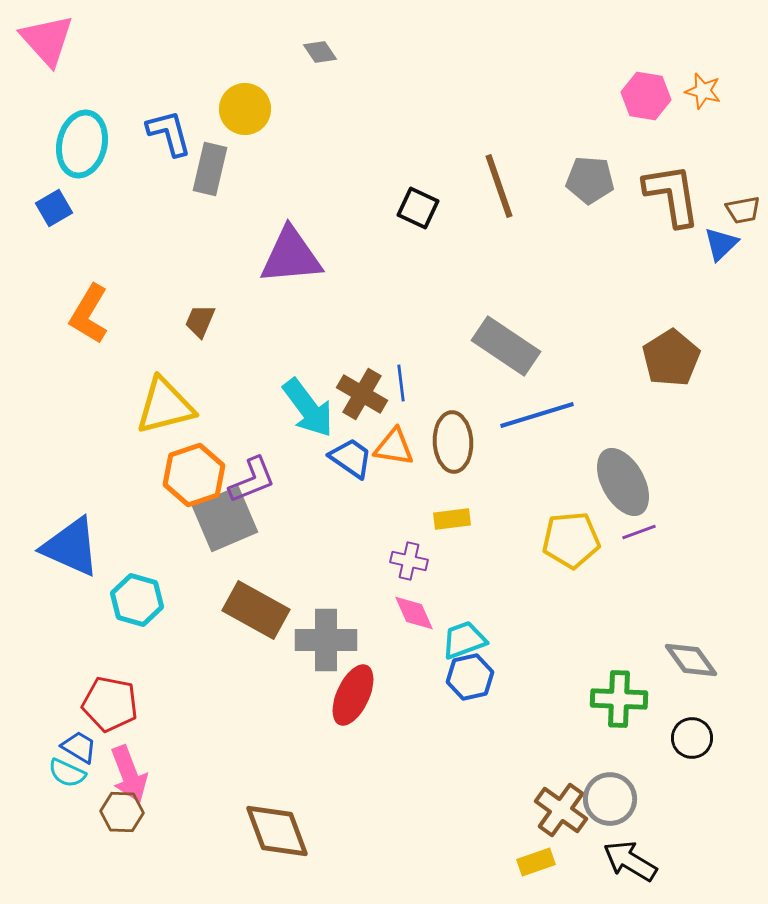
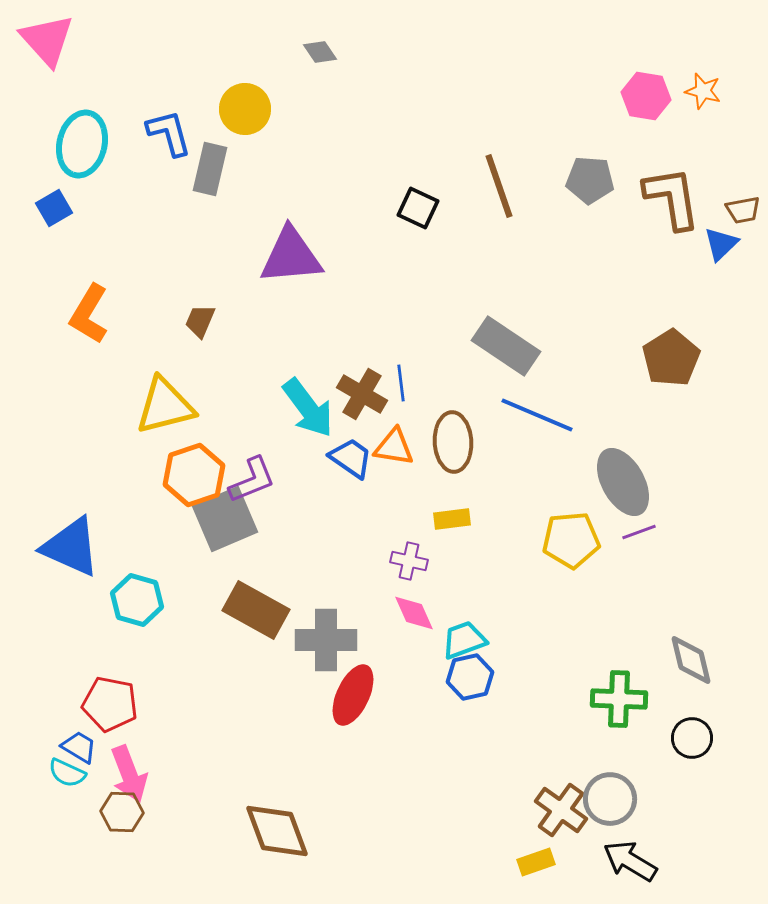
brown L-shape at (672, 195): moved 3 px down
blue line at (537, 415): rotated 40 degrees clockwise
gray diamond at (691, 660): rotated 22 degrees clockwise
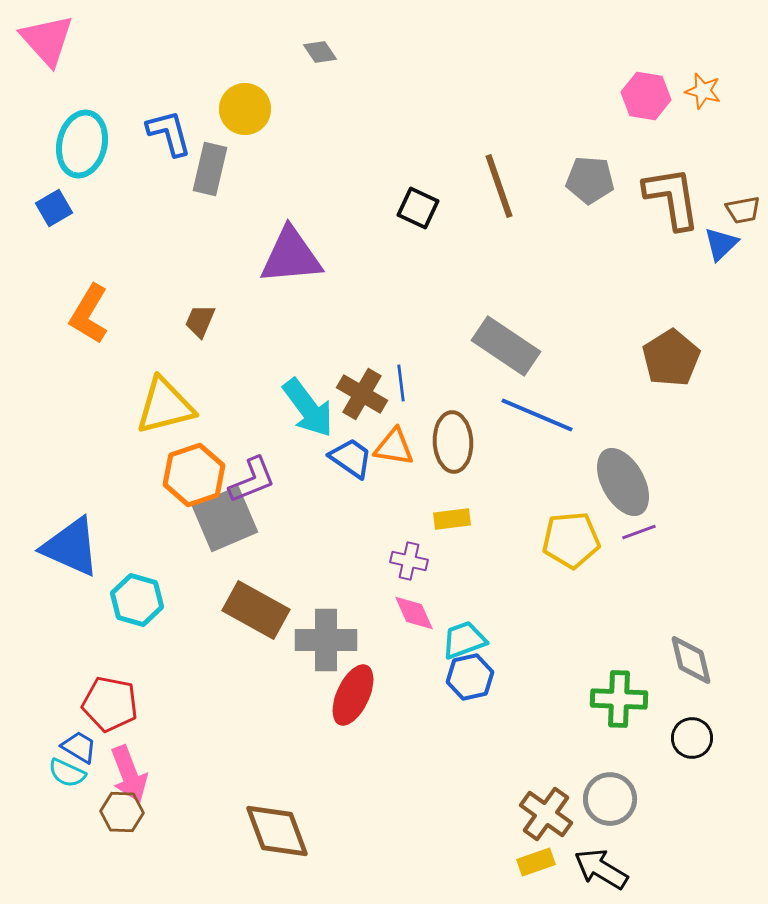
brown cross at (561, 810): moved 15 px left, 4 px down
black arrow at (630, 861): moved 29 px left, 8 px down
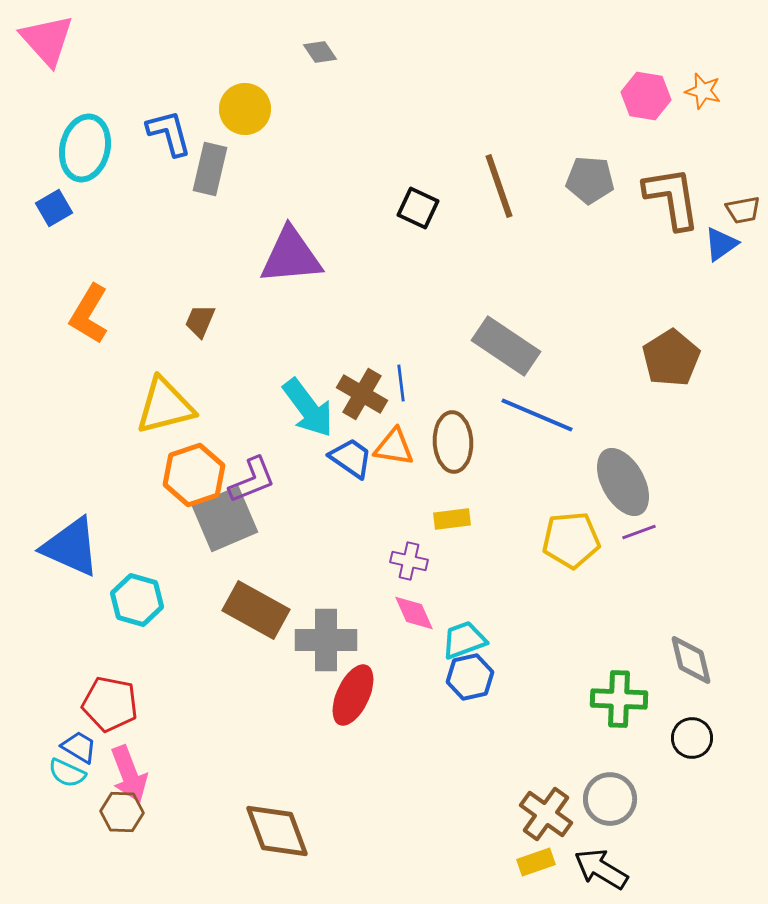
cyan ellipse at (82, 144): moved 3 px right, 4 px down
blue triangle at (721, 244): rotated 9 degrees clockwise
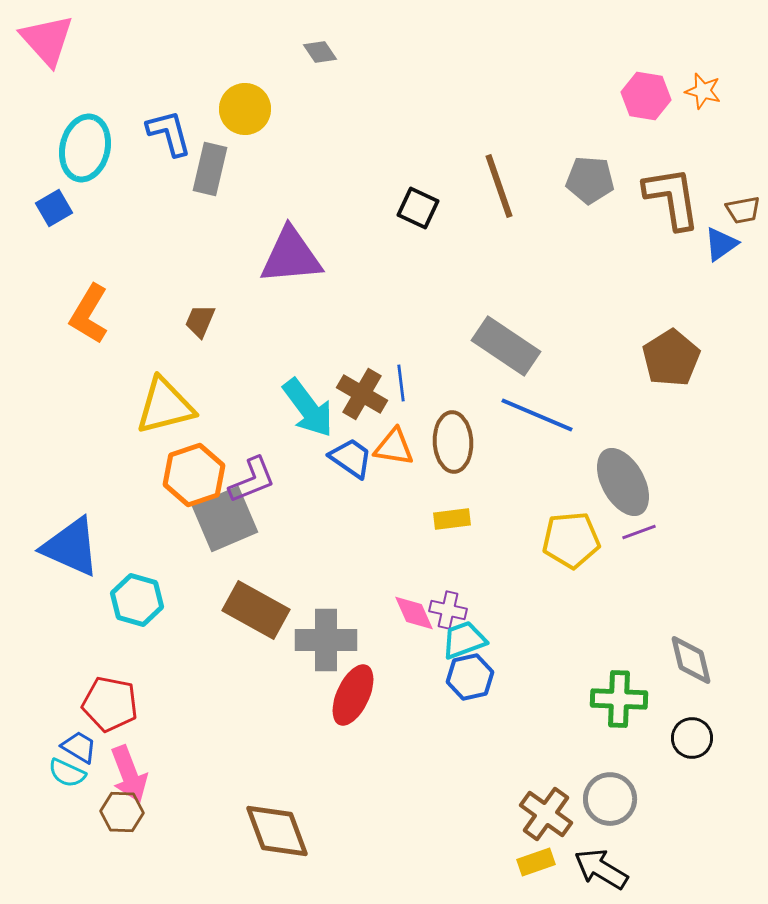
purple cross at (409, 561): moved 39 px right, 49 px down
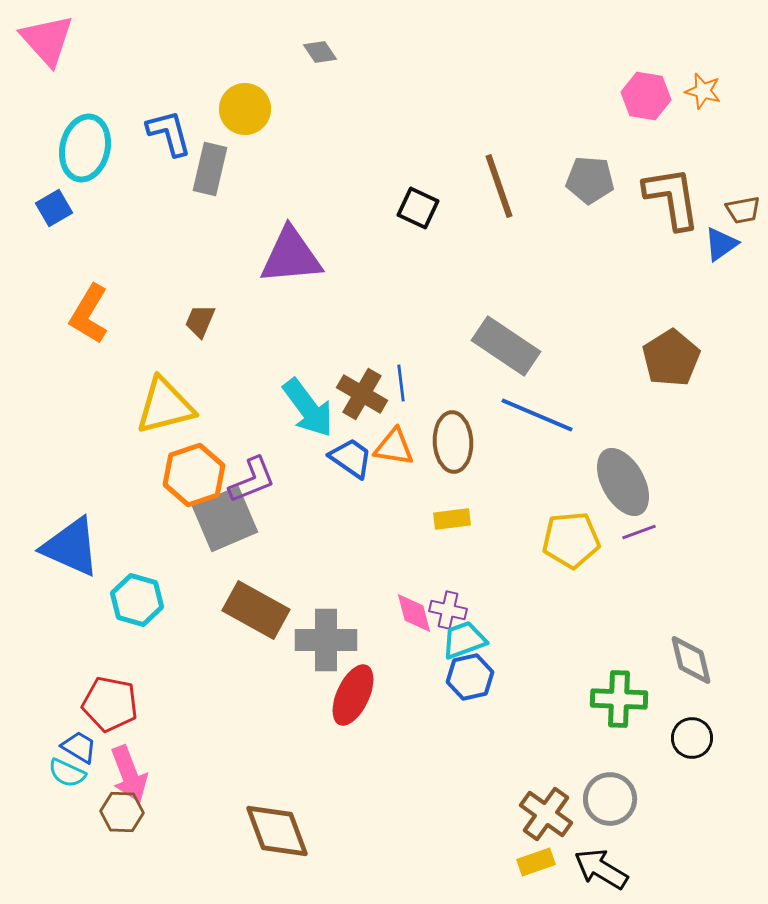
pink diamond at (414, 613): rotated 9 degrees clockwise
